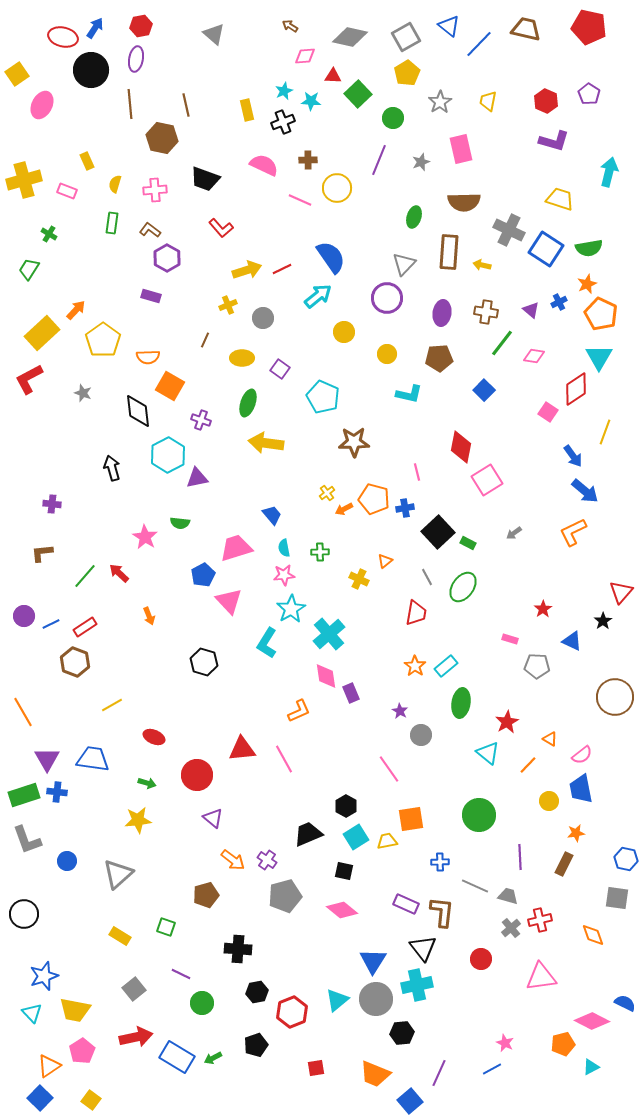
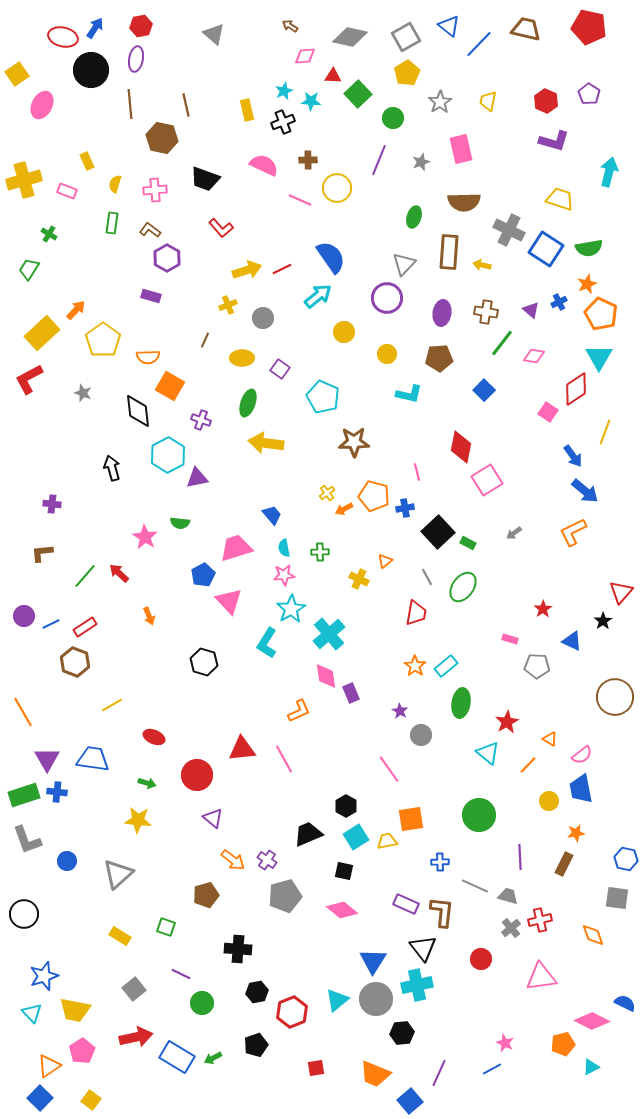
orange pentagon at (374, 499): moved 3 px up
yellow star at (138, 820): rotated 12 degrees clockwise
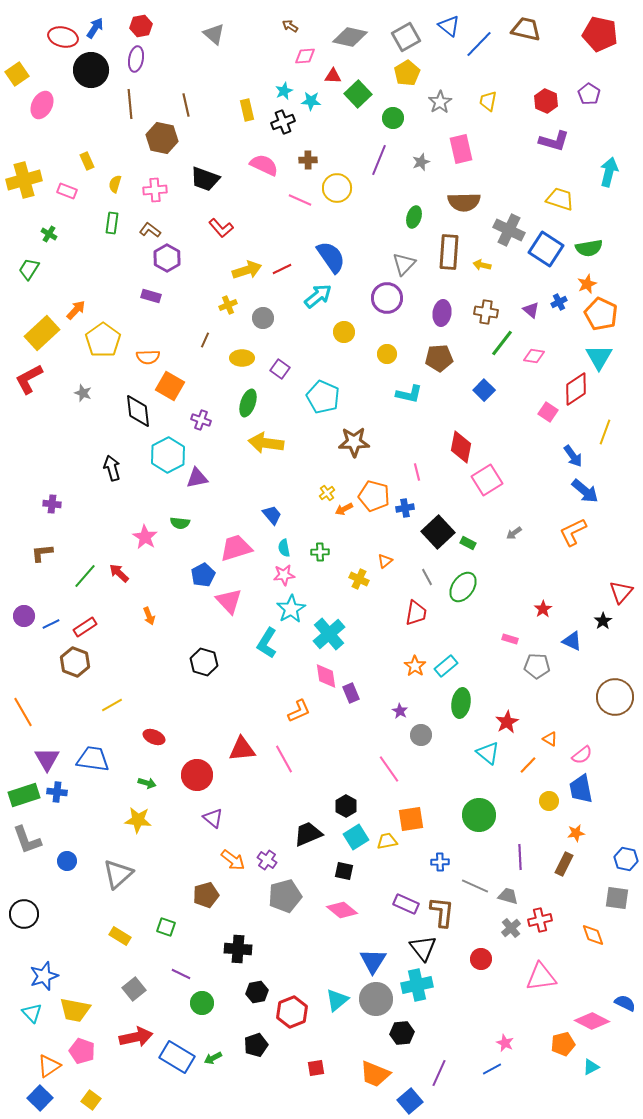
red pentagon at (589, 27): moved 11 px right, 7 px down
pink pentagon at (82, 1051): rotated 20 degrees counterclockwise
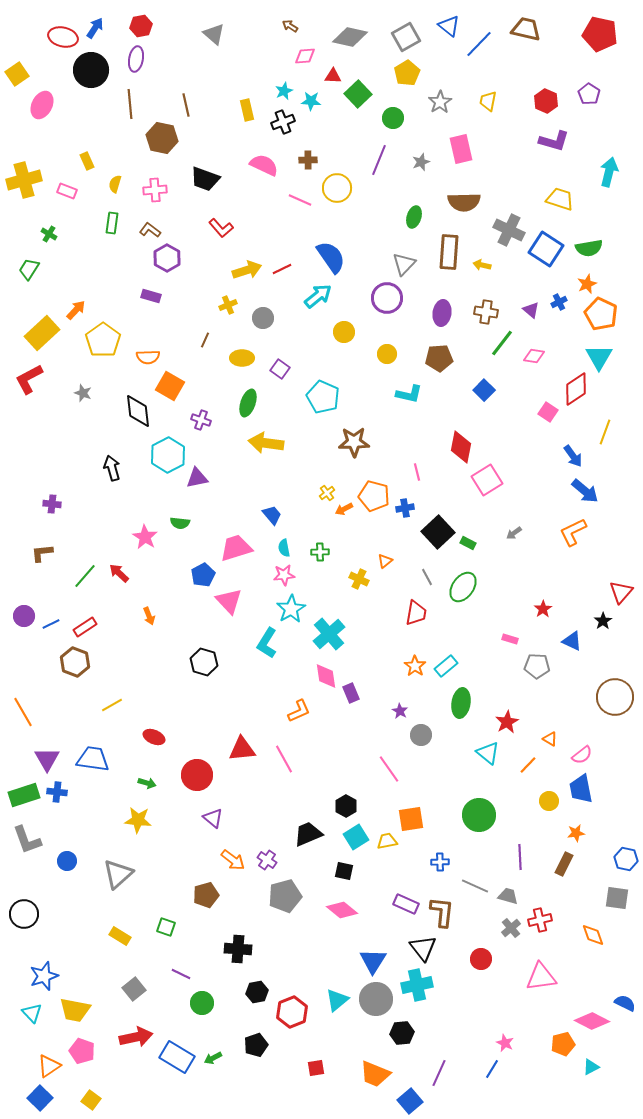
blue line at (492, 1069): rotated 30 degrees counterclockwise
